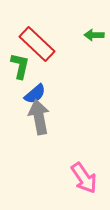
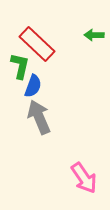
blue semicircle: moved 2 px left, 8 px up; rotated 30 degrees counterclockwise
gray arrow: rotated 12 degrees counterclockwise
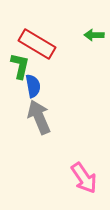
red rectangle: rotated 12 degrees counterclockwise
blue semicircle: rotated 30 degrees counterclockwise
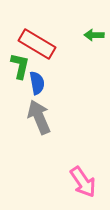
blue semicircle: moved 4 px right, 3 px up
pink arrow: moved 1 px left, 4 px down
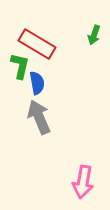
green arrow: rotated 72 degrees counterclockwise
pink arrow: rotated 44 degrees clockwise
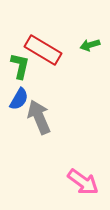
green arrow: moved 4 px left, 10 px down; rotated 54 degrees clockwise
red rectangle: moved 6 px right, 6 px down
blue semicircle: moved 18 px left, 16 px down; rotated 40 degrees clockwise
pink arrow: rotated 64 degrees counterclockwise
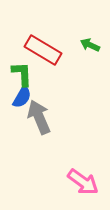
green arrow: rotated 42 degrees clockwise
green L-shape: moved 2 px right, 8 px down; rotated 16 degrees counterclockwise
blue semicircle: moved 3 px right, 2 px up
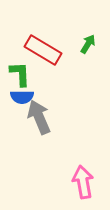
green arrow: moved 2 px left, 1 px up; rotated 96 degrees clockwise
green L-shape: moved 2 px left
blue semicircle: rotated 60 degrees clockwise
pink arrow: rotated 136 degrees counterclockwise
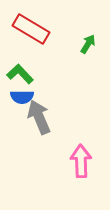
red rectangle: moved 12 px left, 21 px up
green L-shape: rotated 40 degrees counterclockwise
pink arrow: moved 2 px left, 21 px up; rotated 8 degrees clockwise
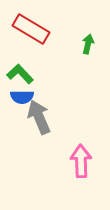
green arrow: rotated 18 degrees counterclockwise
